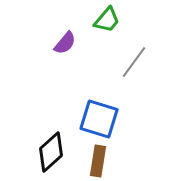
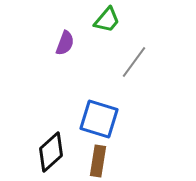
purple semicircle: rotated 20 degrees counterclockwise
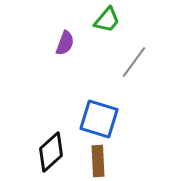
brown rectangle: rotated 12 degrees counterclockwise
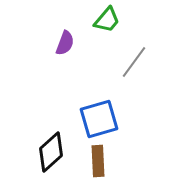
blue square: rotated 33 degrees counterclockwise
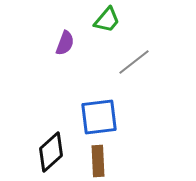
gray line: rotated 16 degrees clockwise
blue square: moved 2 px up; rotated 9 degrees clockwise
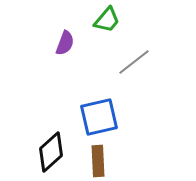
blue square: rotated 6 degrees counterclockwise
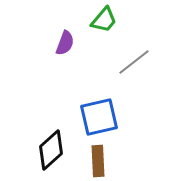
green trapezoid: moved 3 px left
black diamond: moved 2 px up
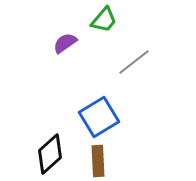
purple semicircle: rotated 145 degrees counterclockwise
blue square: rotated 18 degrees counterclockwise
black diamond: moved 1 px left, 4 px down
